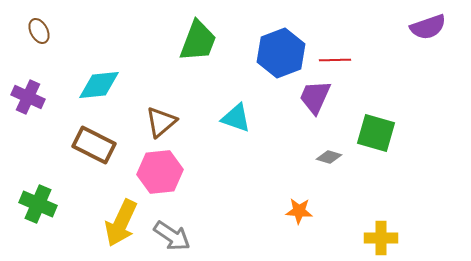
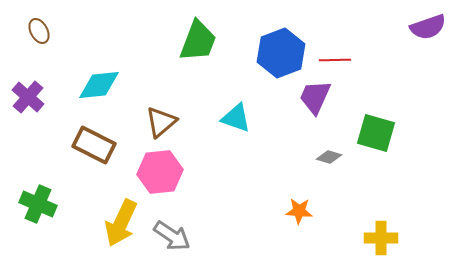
purple cross: rotated 16 degrees clockwise
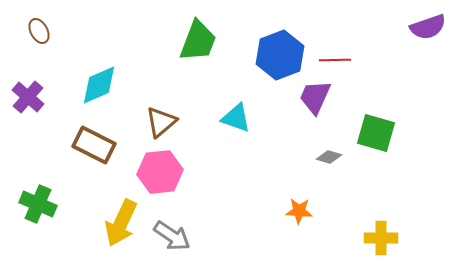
blue hexagon: moved 1 px left, 2 px down
cyan diamond: rotated 18 degrees counterclockwise
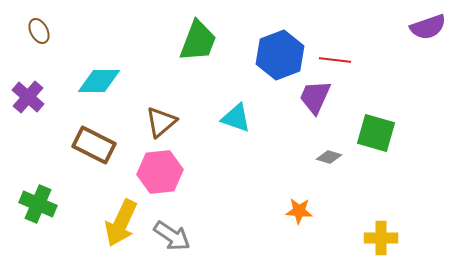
red line: rotated 8 degrees clockwise
cyan diamond: moved 4 px up; rotated 24 degrees clockwise
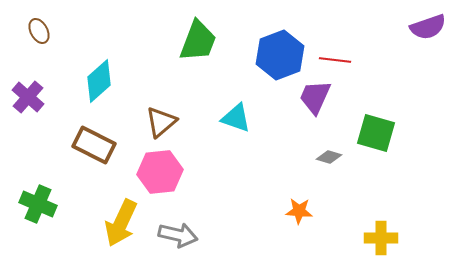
cyan diamond: rotated 42 degrees counterclockwise
gray arrow: moved 6 px right, 1 px up; rotated 21 degrees counterclockwise
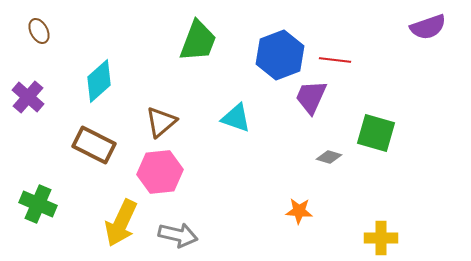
purple trapezoid: moved 4 px left
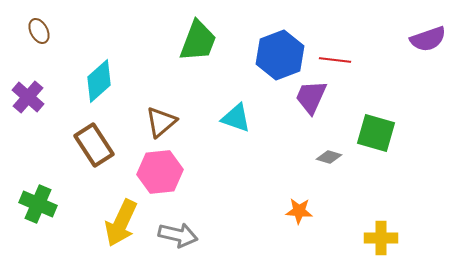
purple semicircle: moved 12 px down
brown rectangle: rotated 30 degrees clockwise
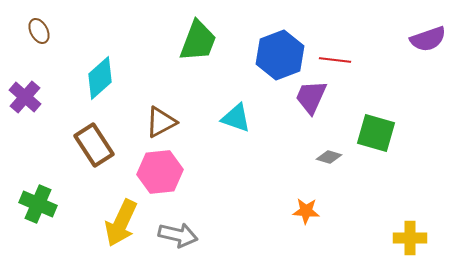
cyan diamond: moved 1 px right, 3 px up
purple cross: moved 3 px left
brown triangle: rotated 12 degrees clockwise
orange star: moved 7 px right
yellow cross: moved 29 px right
